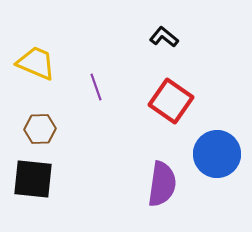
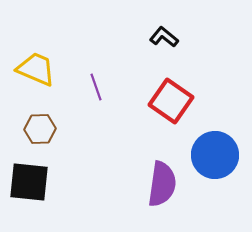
yellow trapezoid: moved 6 px down
blue circle: moved 2 px left, 1 px down
black square: moved 4 px left, 3 px down
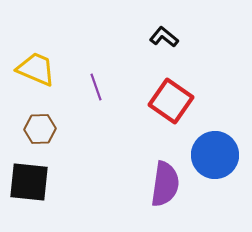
purple semicircle: moved 3 px right
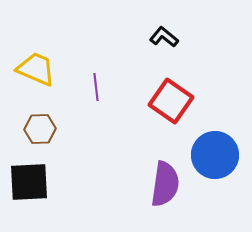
purple line: rotated 12 degrees clockwise
black square: rotated 9 degrees counterclockwise
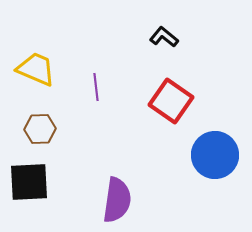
purple semicircle: moved 48 px left, 16 px down
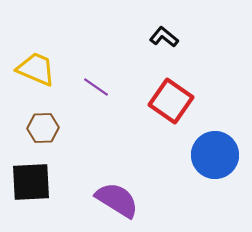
purple line: rotated 48 degrees counterclockwise
brown hexagon: moved 3 px right, 1 px up
black square: moved 2 px right
purple semicircle: rotated 66 degrees counterclockwise
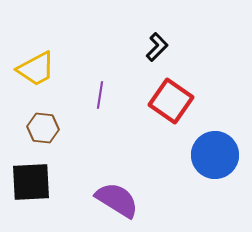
black L-shape: moved 7 px left, 10 px down; rotated 96 degrees clockwise
yellow trapezoid: rotated 129 degrees clockwise
purple line: moved 4 px right, 8 px down; rotated 64 degrees clockwise
brown hexagon: rotated 8 degrees clockwise
